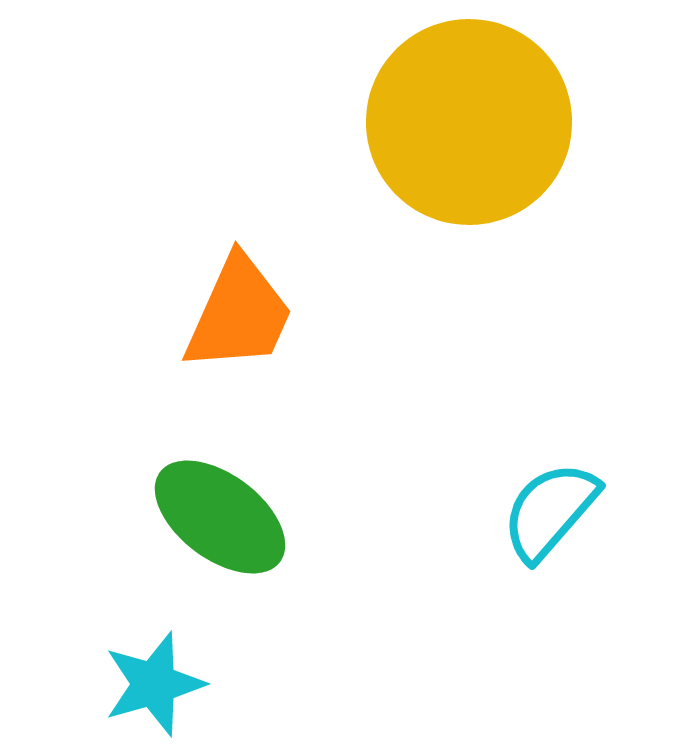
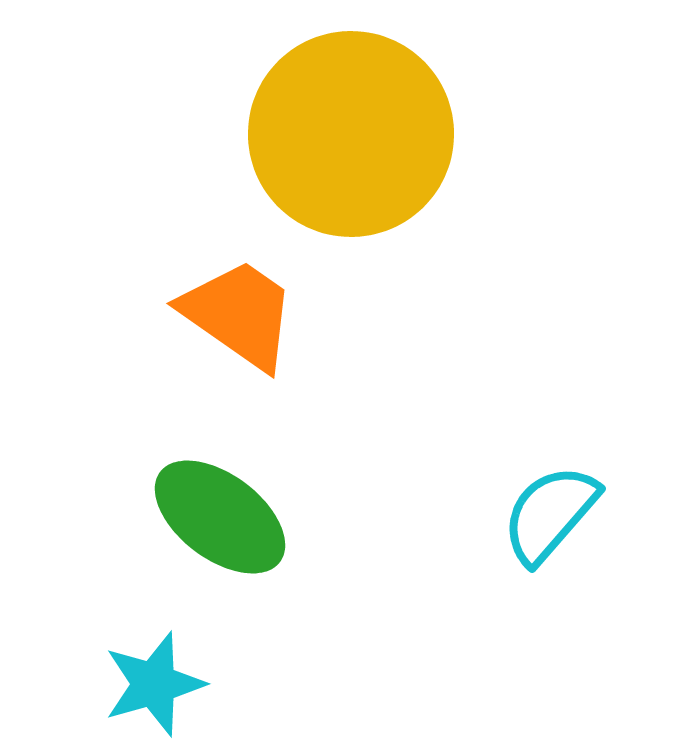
yellow circle: moved 118 px left, 12 px down
orange trapezoid: rotated 79 degrees counterclockwise
cyan semicircle: moved 3 px down
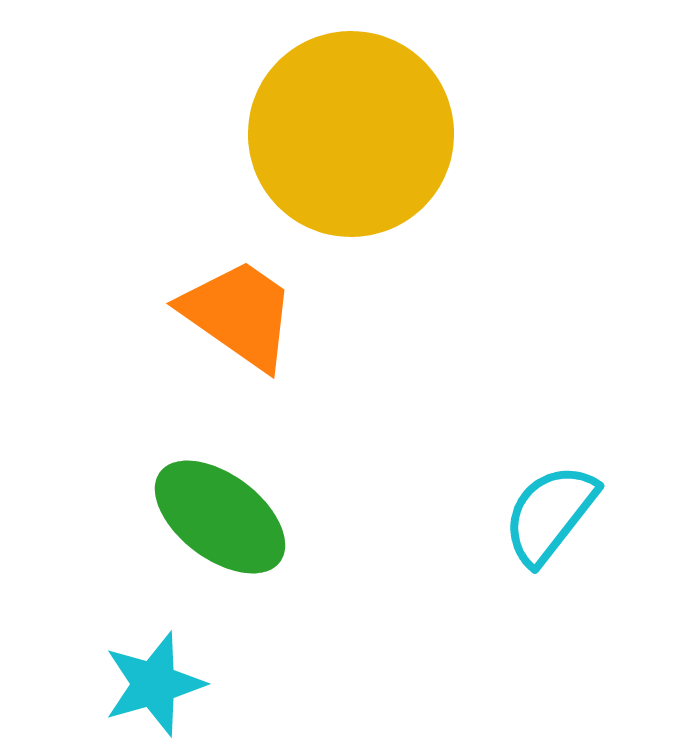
cyan semicircle: rotated 3 degrees counterclockwise
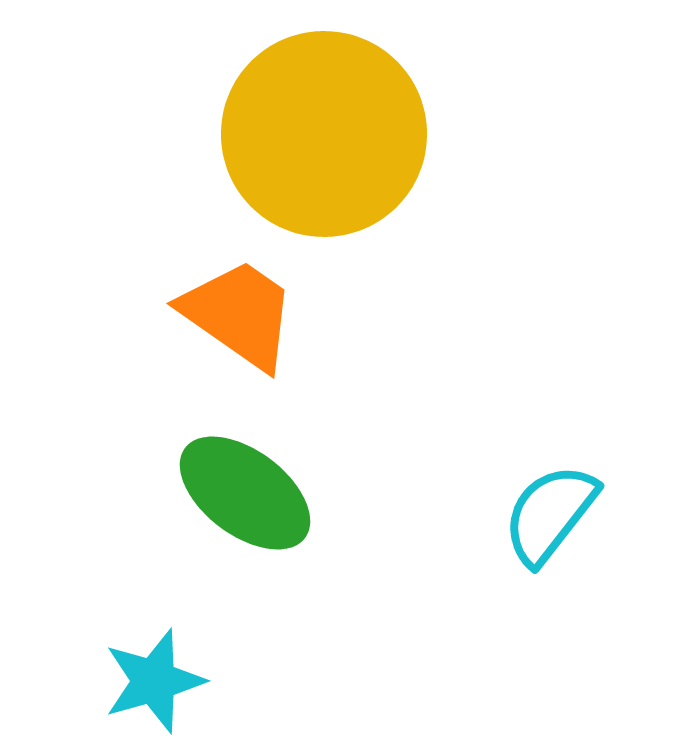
yellow circle: moved 27 px left
green ellipse: moved 25 px right, 24 px up
cyan star: moved 3 px up
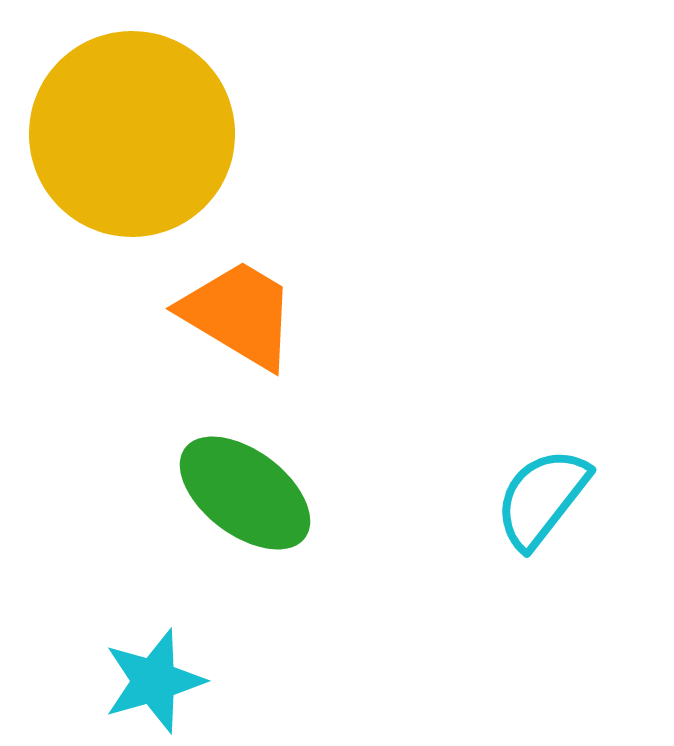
yellow circle: moved 192 px left
orange trapezoid: rotated 4 degrees counterclockwise
cyan semicircle: moved 8 px left, 16 px up
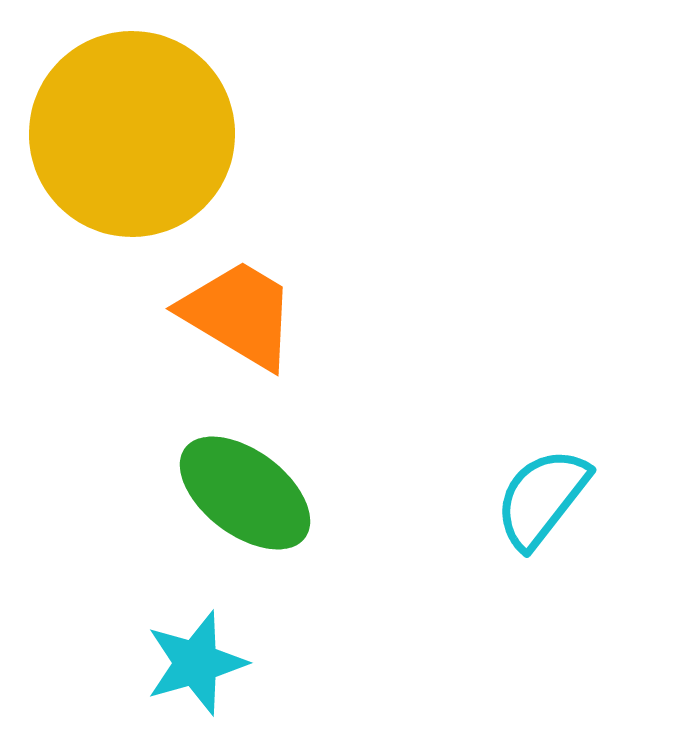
cyan star: moved 42 px right, 18 px up
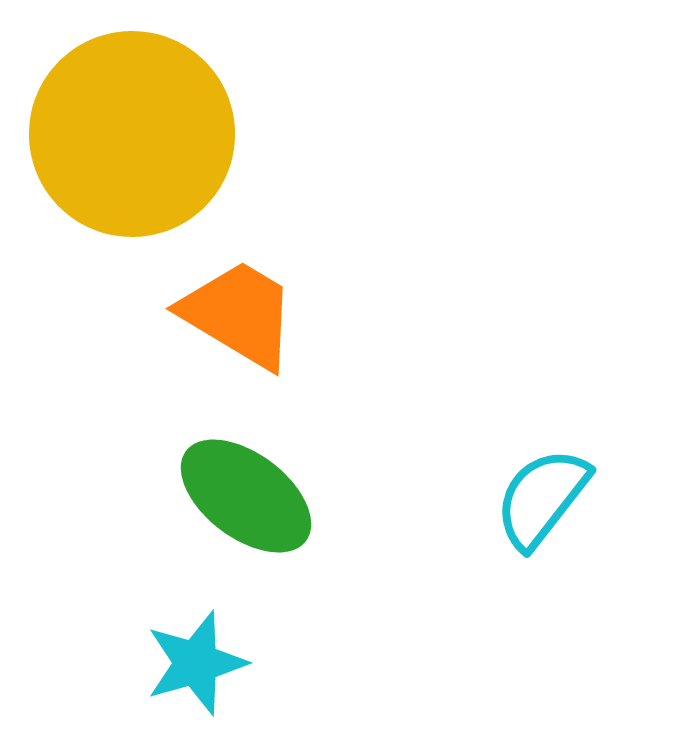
green ellipse: moved 1 px right, 3 px down
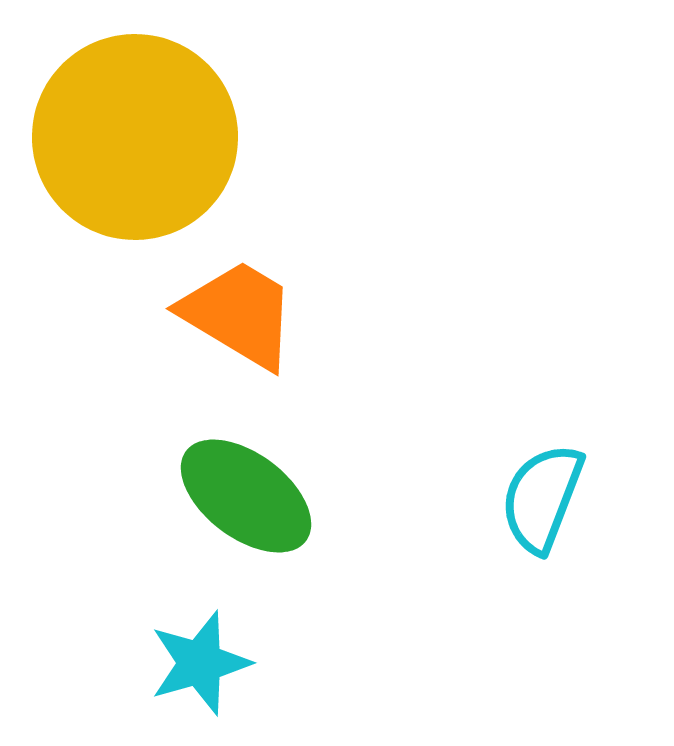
yellow circle: moved 3 px right, 3 px down
cyan semicircle: rotated 17 degrees counterclockwise
cyan star: moved 4 px right
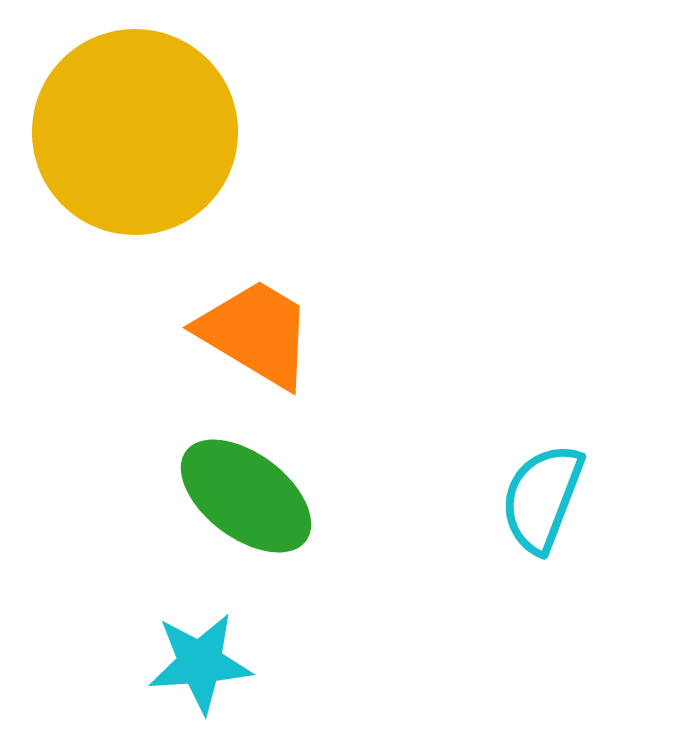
yellow circle: moved 5 px up
orange trapezoid: moved 17 px right, 19 px down
cyan star: rotated 12 degrees clockwise
